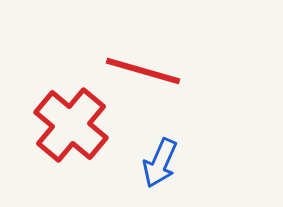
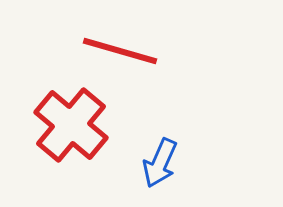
red line: moved 23 px left, 20 px up
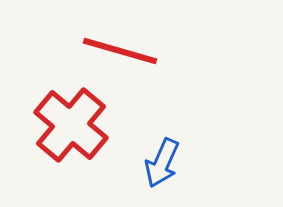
blue arrow: moved 2 px right
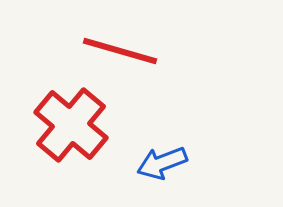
blue arrow: rotated 45 degrees clockwise
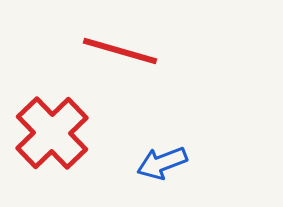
red cross: moved 19 px left, 8 px down; rotated 6 degrees clockwise
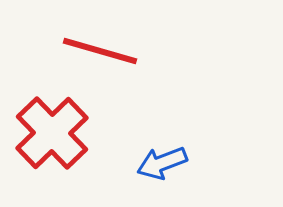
red line: moved 20 px left
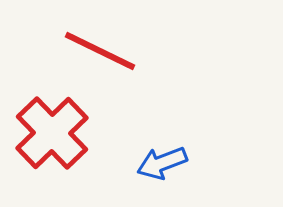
red line: rotated 10 degrees clockwise
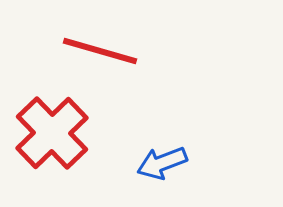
red line: rotated 10 degrees counterclockwise
